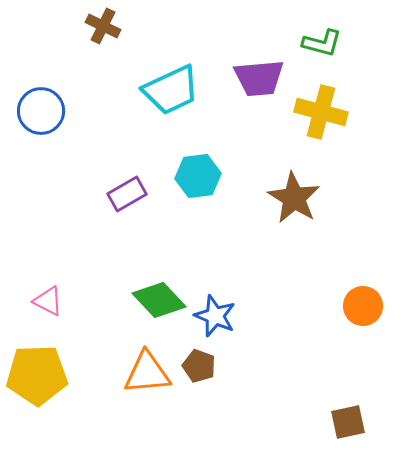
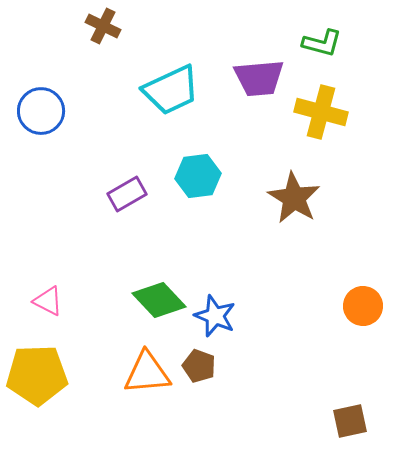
brown square: moved 2 px right, 1 px up
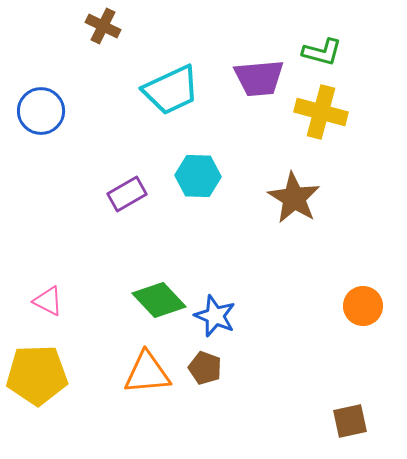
green L-shape: moved 9 px down
cyan hexagon: rotated 9 degrees clockwise
brown pentagon: moved 6 px right, 2 px down
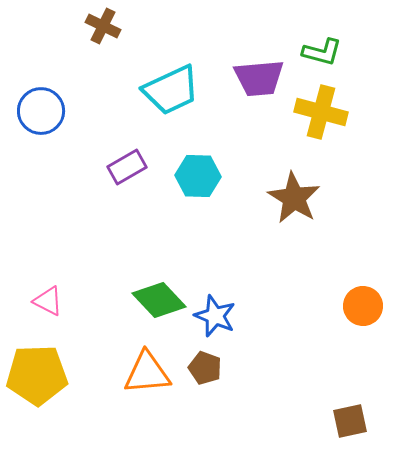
purple rectangle: moved 27 px up
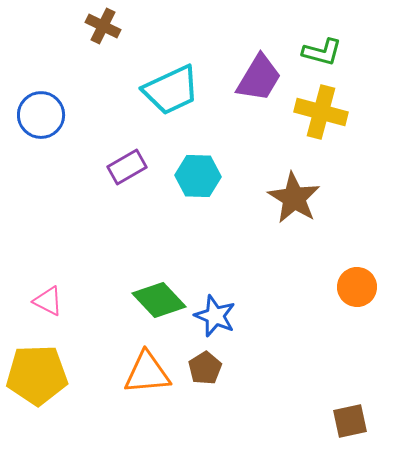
purple trapezoid: rotated 54 degrees counterclockwise
blue circle: moved 4 px down
orange circle: moved 6 px left, 19 px up
brown pentagon: rotated 20 degrees clockwise
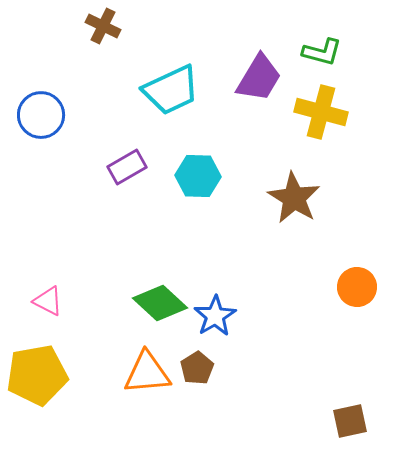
green diamond: moved 1 px right, 3 px down; rotated 4 degrees counterclockwise
blue star: rotated 18 degrees clockwise
brown pentagon: moved 8 px left
yellow pentagon: rotated 8 degrees counterclockwise
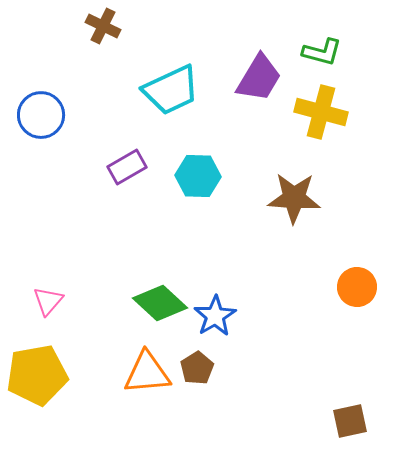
brown star: rotated 28 degrees counterclockwise
pink triangle: rotated 44 degrees clockwise
